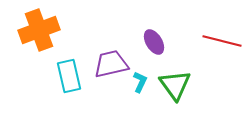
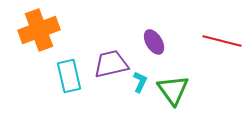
green triangle: moved 2 px left, 5 px down
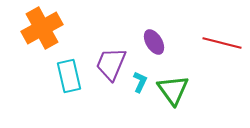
orange cross: moved 3 px right, 2 px up; rotated 9 degrees counterclockwise
red line: moved 2 px down
purple trapezoid: rotated 54 degrees counterclockwise
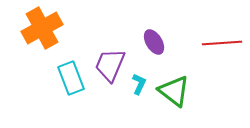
red line: rotated 18 degrees counterclockwise
purple trapezoid: moved 1 px left, 1 px down
cyan rectangle: moved 2 px right, 2 px down; rotated 8 degrees counterclockwise
cyan L-shape: moved 1 px left, 2 px down
green triangle: moved 1 px right, 1 px down; rotated 16 degrees counterclockwise
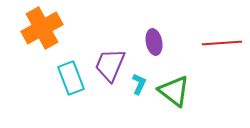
purple ellipse: rotated 20 degrees clockwise
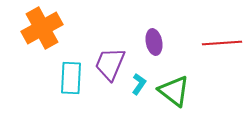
purple trapezoid: moved 1 px up
cyan rectangle: rotated 24 degrees clockwise
cyan L-shape: rotated 10 degrees clockwise
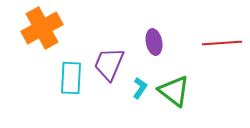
purple trapezoid: moved 1 px left
cyan L-shape: moved 1 px right, 4 px down
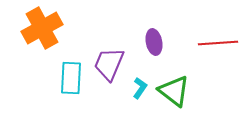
red line: moved 4 px left
